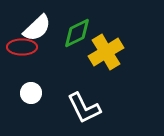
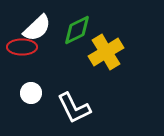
green diamond: moved 3 px up
white L-shape: moved 10 px left
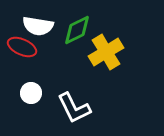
white semicircle: moved 1 px right, 2 px up; rotated 52 degrees clockwise
red ellipse: rotated 24 degrees clockwise
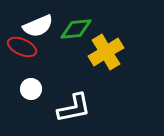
white semicircle: rotated 32 degrees counterclockwise
green diamond: moved 1 px left, 1 px up; rotated 20 degrees clockwise
white circle: moved 4 px up
white L-shape: rotated 75 degrees counterclockwise
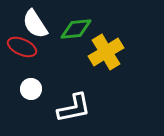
white semicircle: moved 3 px left, 2 px up; rotated 80 degrees clockwise
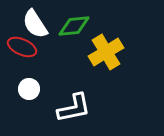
green diamond: moved 2 px left, 3 px up
white circle: moved 2 px left
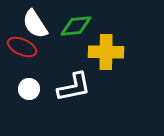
green diamond: moved 2 px right
yellow cross: rotated 32 degrees clockwise
white L-shape: moved 21 px up
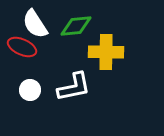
white circle: moved 1 px right, 1 px down
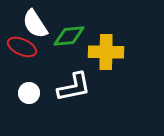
green diamond: moved 7 px left, 10 px down
white circle: moved 1 px left, 3 px down
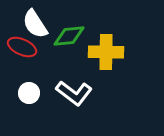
white L-shape: moved 6 px down; rotated 48 degrees clockwise
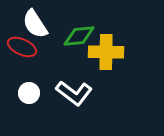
green diamond: moved 10 px right
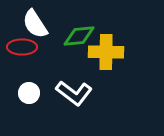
red ellipse: rotated 24 degrees counterclockwise
